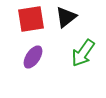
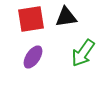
black triangle: rotated 30 degrees clockwise
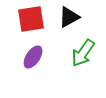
black triangle: moved 3 px right; rotated 20 degrees counterclockwise
